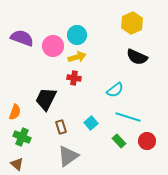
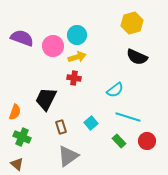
yellow hexagon: rotated 10 degrees clockwise
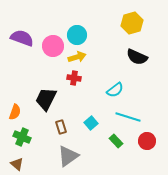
green rectangle: moved 3 px left
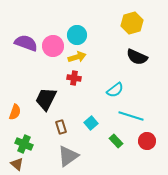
purple semicircle: moved 4 px right, 5 px down
cyan line: moved 3 px right, 1 px up
green cross: moved 2 px right, 7 px down
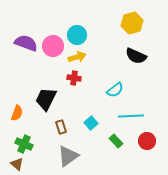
black semicircle: moved 1 px left, 1 px up
orange semicircle: moved 2 px right, 1 px down
cyan line: rotated 20 degrees counterclockwise
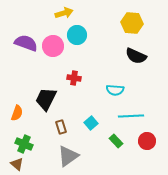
yellow hexagon: rotated 20 degrees clockwise
yellow arrow: moved 13 px left, 44 px up
cyan semicircle: rotated 42 degrees clockwise
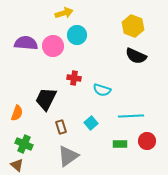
yellow hexagon: moved 1 px right, 3 px down; rotated 15 degrees clockwise
purple semicircle: rotated 15 degrees counterclockwise
cyan semicircle: moved 13 px left; rotated 12 degrees clockwise
green rectangle: moved 4 px right, 3 px down; rotated 48 degrees counterclockwise
brown triangle: moved 1 px down
